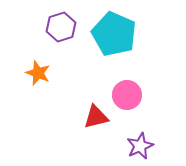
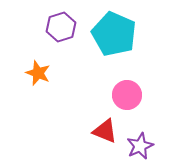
red triangle: moved 9 px right, 14 px down; rotated 36 degrees clockwise
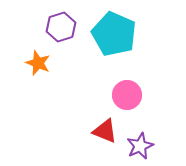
orange star: moved 10 px up
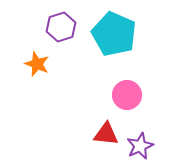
orange star: moved 1 px left, 1 px down
red triangle: moved 1 px right, 3 px down; rotated 16 degrees counterclockwise
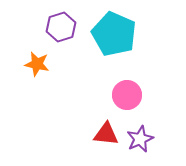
orange star: rotated 10 degrees counterclockwise
purple star: moved 7 px up
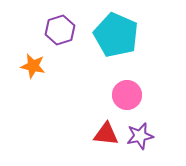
purple hexagon: moved 1 px left, 3 px down
cyan pentagon: moved 2 px right, 1 px down
orange star: moved 4 px left, 2 px down
purple star: moved 3 px up; rotated 12 degrees clockwise
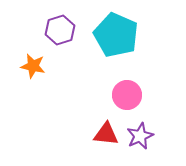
purple star: rotated 12 degrees counterclockwise
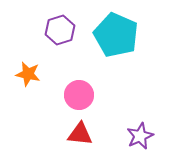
orange star: moved 5 px left, 8 px down
pink circle: moved 48 px left
red triangle: moved 26 px left
